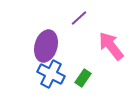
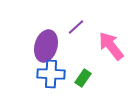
purple line: moved 3 px left, 9 px down
blue cross: rotated 24 degrees counterclockwise
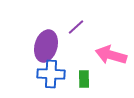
pink arrow: moved 9 px down; rotated 36 degrees counterclockwise
green rectangle: moved 1 px right, 1 px down; rotated 36 degrees counterclockwise
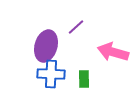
pink arrow: moved 2 px right, 3 px up
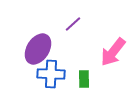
purple line: moved 3 px left, 3 px up
purple ellipse: moved 8 px left, 3 px down; rotated 16 degrees clockwise
pink arrow: rotated 68 degrees counterclockwise
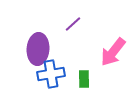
purple ellipse: rotated 28 degrees counterclockwise
blue cross: rotated 12 degrees counterclockwise
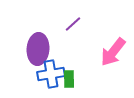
green rectangle: moved 15 px left
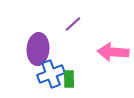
pink arrow: rotated 56 degrees clockwise
blue cross: rotated 12 degrees counterclockwise
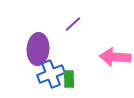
pink arrow: moved 2 px right, 5 px down
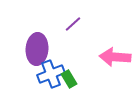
purple ellipse: moved 1 px left
green rectangle: rotated 30 degrees counterclockwise
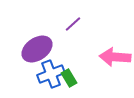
purple ellipse: rotated 52 degrees clockwise
green rectangle: moved 1 px up
